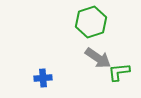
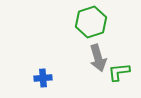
gray arrow: rotated 40 degrees clockwise
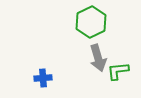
green hexagon: rotated 8 degrees counterclockwise
green L-shape: moved 1 px left, 1 px up
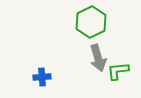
blue cross: moved 1 px left, 1 px up
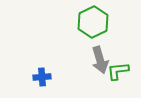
green hexagon: moved 2 px right
gray arrow: moved 2 px right, 2 px down
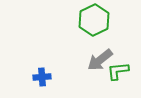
green hexagon: moved 1 px right, 2 px up
gray arrow: rotated 68 degrees clockwise
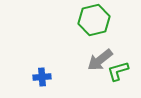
green hexagon: rotated 12 degrees clockwise
green L-shape: rotated 10 degrees counterclockwise
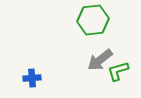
green hexagon: moved 1 px left; rotated 8 degrees clockwise
blue cross: moved 10 px left, 1 px down
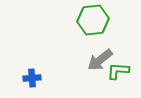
green L-shape: rotated 20 degrees clockwise
